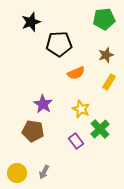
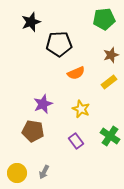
brown star: moved 5 px right
yellow rectangle: rotated 21 degrees clockwise
purple star: rotated 18 degrees clockwise
green cross: moved 10 px right, 7 px down; rotated 12 degrees counterclockwise
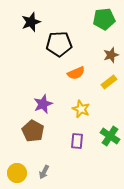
brown pentagon: rotated 20 degrees clockwise
purple rectangle: moved 1 px right; rotated 42 degrees clockwise
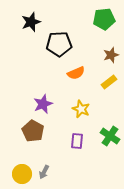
yellow circle: moved 5 px right, 1 px down
